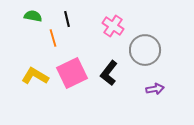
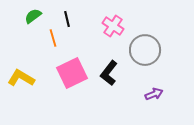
green semicircle: rotated 48 degrees counterclockwise
yellow L-shape: moved 14 px left, 2 px down
purple arrow: moved 1 px left, 5 px down; rotated 12 degrees counterclockwise
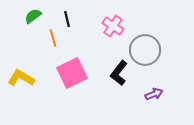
black L-shape: moved 10 px right
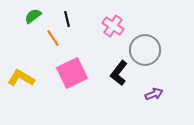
orange line: rotated 18 degrees counterclockwise
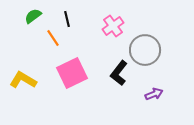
pink cross: rotated 20 degrees clockwise
yellow L-shape: moved 2 px right, 2 px down
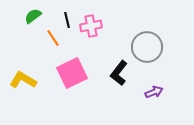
black line: moved 1 px down
pink cross: moved 22 px left; rotated 25 degrees clockwise
gray circle: moved 2 px right, 3 px up
purple arrow: moved 2 px up
